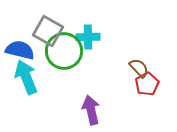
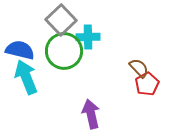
gray square: moved 13 px right, 11 px up; rotated 16 degrees clockwise
purple arrow: moved 4 px down
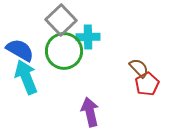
blue semicircle: rotated 16 degrees clockwise
purple arrow: moved 1 px left, 2 px up
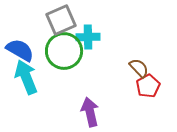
gray square: rotated 20 degrees clockwise
red pentagon: moved 1 px right, 2 px down
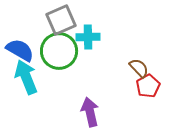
green circle: moved 5 px left
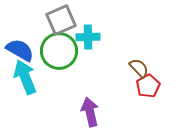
cyan arrow: moved 1 px left
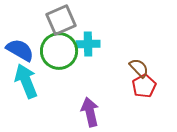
cyan cross: moved 7 px down
cyan arrow: moved 1 px right, 4 px down
red pentagon: moved 4 px left
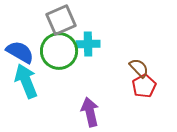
blue semicircle: moved 2 px down
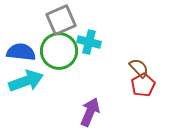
cyan cross: moved 1 px right, 2 px up; rotated 15 degrees clockwise
blue semicircle: moved 1 px right; rotated 24 degrees counterclockwise
cyan arrow: rotated 92 degrees clockwise
red pentagon: moved 1 px left, 1 px up
purple arrow: rotated 36 degrees clockwise
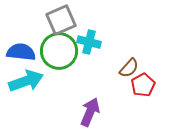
brown semicircle: moved 10 px left; rotated 85 degrees clockwise
